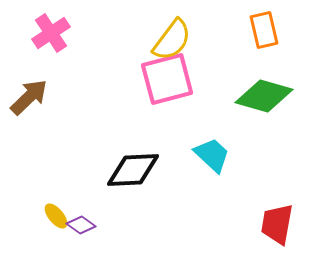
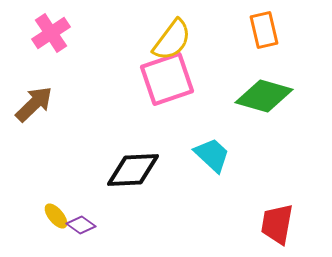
pink square: rotated 4 degrees counterclockwise
brown arrow: moved 5 px right, 7 px down
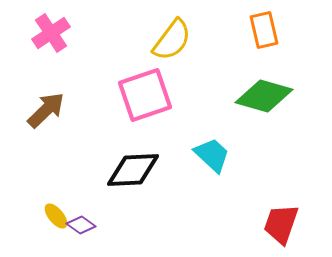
pink square: moved 22 px left, 16 px down
brown arrow: moved 12 px right, 6 px down
red trapezoid: moved 4 px right; rotated 9 degrees clockwise
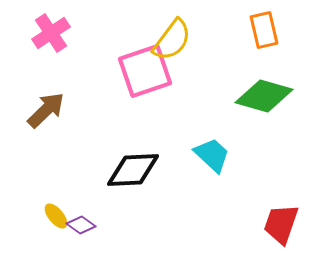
pink square: moved 24 px up
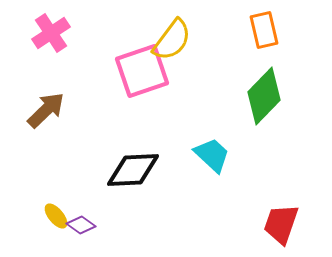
pink square: moved 3 px left
green diamond: rotated 62 degrees counterclockwise
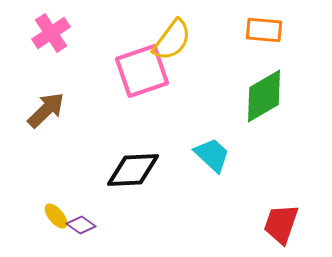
orange rectangle: rotated 72 degrees counterclockwise
green diamond: rotated 16 degrees clockwise
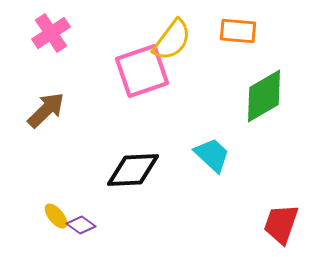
orange rectangle: moved 26 px left, 1 px down
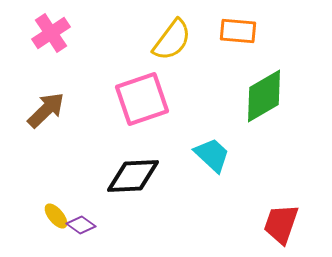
pink square: moved 28 px down
black diamond: moved 6 px down
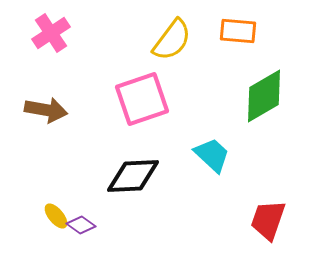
brown arrow: rotated 54 degrees clockwise
red trapezoid: moved 13 px left, 4 px up
